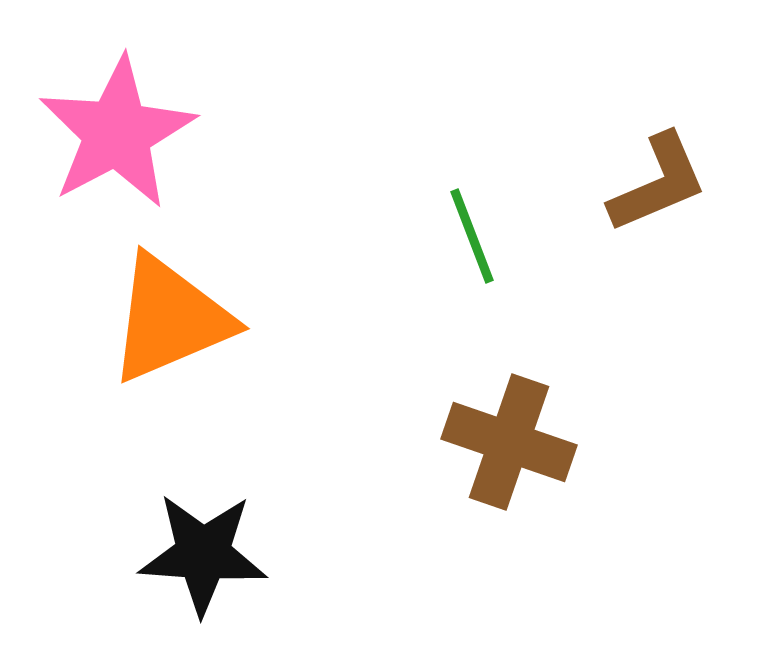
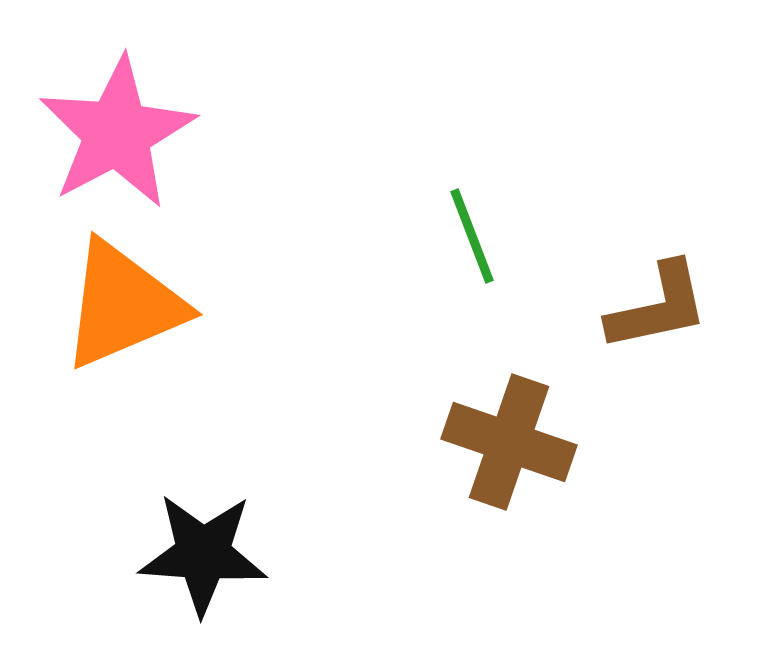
brown L-shape: moved 124 px down; rotated 11 degrees clockwise
orange triangle: moved 47 px left, 14 px up
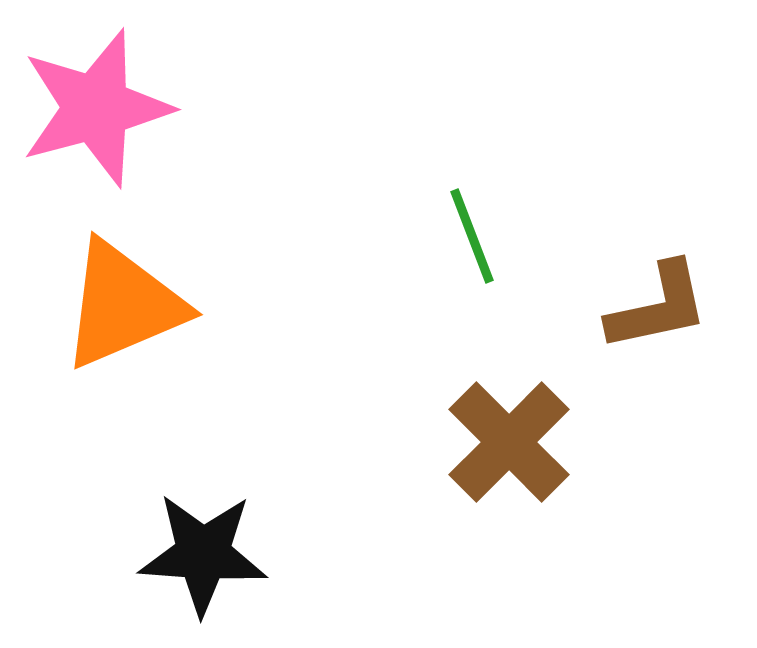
pink star: moved 21 px left, 25 px up; rotated 13 degrees clockwise
brown cross: rotated 26 degrees clockwise
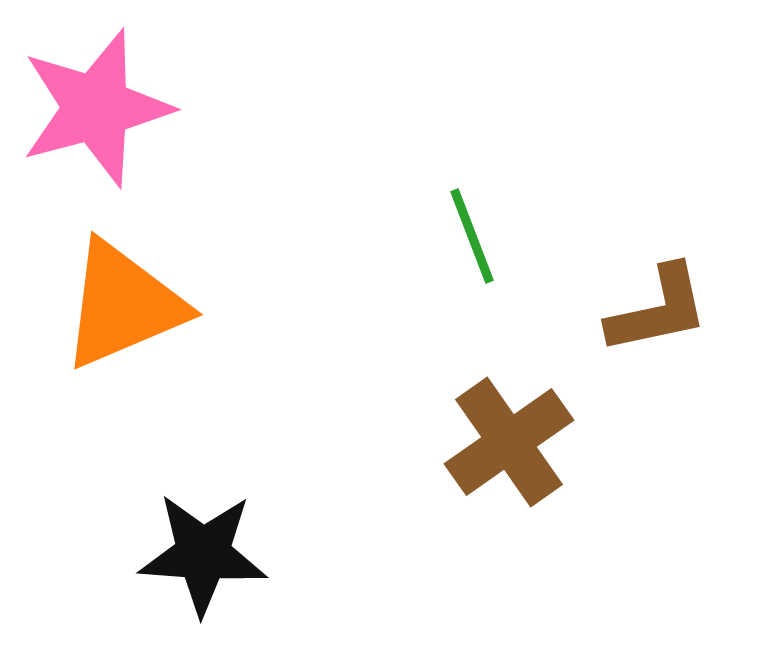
brown L-shape: moved 3 px down
brown cross: rotated 10 degrees clockwise
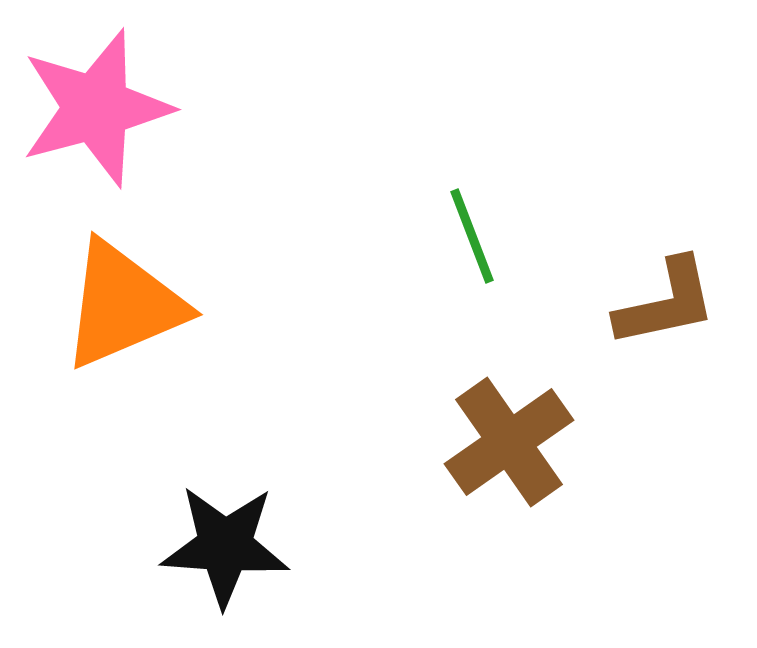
brown L-shape: moved 8 px right, 7 px up
black star: moved 22 px right, 8 px up
